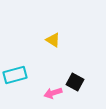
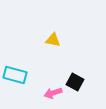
yellow triangle: rotated 21 degrees counterclockwise
cyan rectangle: rotated 30 degrees clockwise
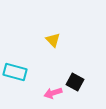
yellow triangle: rotated 35 degrees clockwise
cyan rectangle: moved 3 px up
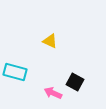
yellow triangle: moved 3 px left, 1 px down; rotated 21 degrees counterclockwise
pink arrow: rotated 42 degrees clockwise
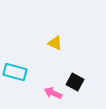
yellow triangle: moved 5 px right, 2 px down
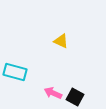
yellow triangle: moved 6 px right, 2 px up
black square: moved 15 px down
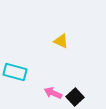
black square: rotated 18 degrees clockwise
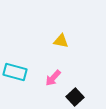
yellow triangle: rotated 14 degrees counterclockwise
pink arrow: moved 15 px up; rotated 72 degrees counterclockwise
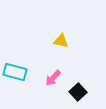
black square: moved 3 px right, 5 px up
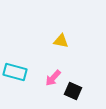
black square: moved 5 px left, 1 px up; rotated 24 degrees counterclockwise
